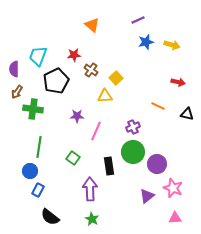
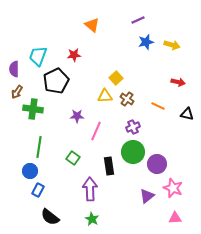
brown cross: moved 36 px right, 29 px down
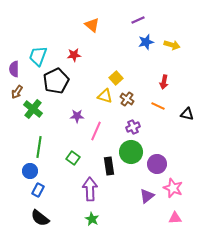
red arrow: moved 14 px left; rotated 88 degrees clockwise
yellow triangle: rotated 21 degrees clockwise
green cross: rotated 30 degrees clockwise
green circle: moved 2 px left
black semicircle: moved 10 px left, 1 px down
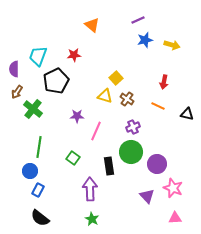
blue star: moved 1 px left, 2 px up
purple triangle: rotated 35 degrees counterclockwise
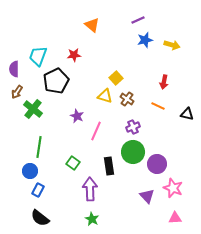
purple star: rotated 24 degrees clockwise
green circle: moved 2 px right
green square: moved 5 px down
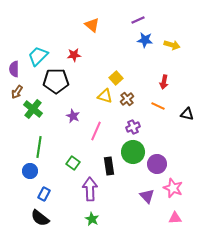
blue star: rotated 21 degrees clockwise
cyan trapezoid: rotated 25 degrees clockwise
black pentagon: rotated 25 degrees clockwise
brown cross: rotated 16 degrees clockwise
purple star: moved 4 px left
blue rectangle: moved 6 px right, 4 px down
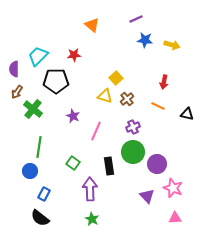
purple line: moved 2 px left, 1 px up
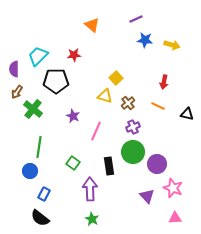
brown cross: moved 1 px right, 4 px down
